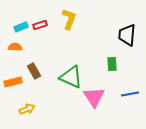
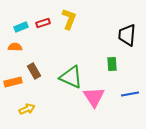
red rectangle: moved 3 px right, 2 px up
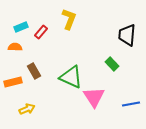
red rectangle: moved 2 px left, 9 px down; rotated 32 degrees counterclockwise
green rectangle: rotated 40 degrees counterclockwise
blue line: moved 1 px right, 10 px down
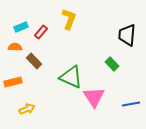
brown rectangle: moved 10 px up; rotated 14 degrees counterclockwise
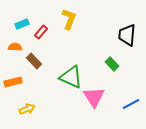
cyan rectangle: moved 1 px right, 3 px up
blue line: rotated 18 degrees counterclockwise
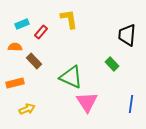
yellow L-shape: rotated 30 degrees counterclockwise
orange rectangle: moved 2 px right, 1 px down
pink triangle: moved 7 px left, 5 px down
blue line: rotated 54 degrees counterclockwise
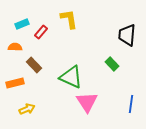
brown rectangle: moved 4 px down
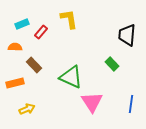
pink triangle: moved 5 px right
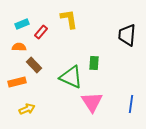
orange semicircle: moved 4 px right
green rectangle: moved 18 px left, 1 px up; rotated 48 degrees clockwise
orange rectangle: moved 2 px right, 1 px up
